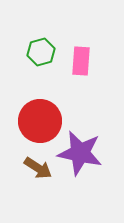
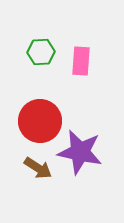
green hexagon: rotated 12 degrees clockwise
purple star: moved 1 px up
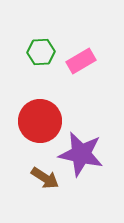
pink rectangle: rotated 56 degrees clockwise
purple star: moved 1 px right, 2 px down
brown arrow: moved 7 px right, 10 px down
